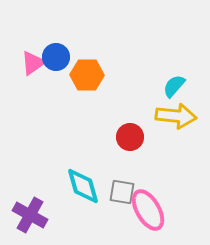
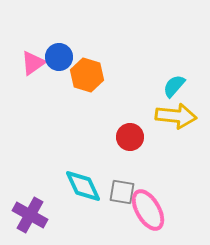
blue circle: moved 3 px right
orange hexagon: rotated 16 degrees clockwise
cyan diamond: rotated 9 degrees counterclockwise
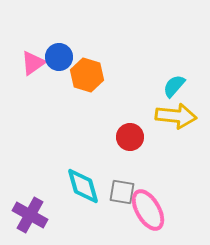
cyan diamond: rotated 9 degrees clockwise
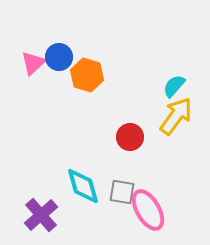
pink triangle: rotated 8 degrees counterclockwise
yellow arrow: rotated 60 degrees counterclockwise
purple cross: moved 11 px right; rotated 20 degrees clockwise
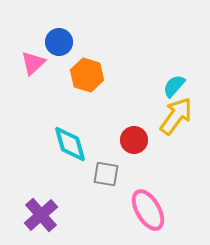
blue circle: moved 15 px up
red circle: moved 4 px right, 3 px down
cyan diamond: moved 13 px left, 42 px up
gray square: moved 16 px left, 18 px up
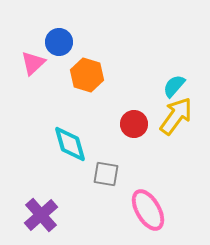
red circle: moved 16 px up
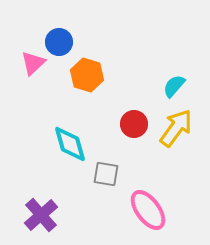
yellow arrow: moved 12 px down
pink ellipse: rotated 6 degrees counterclockwise
